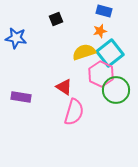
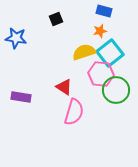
pink hexagon: rotated 20 degrees counterclockwise
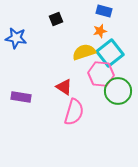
green circle: moved 2 px right, 1 px down
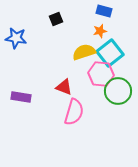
red triangle: rotated 12 degrees counterclockwise
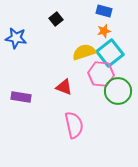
black square: rotated 16 degrees counterclockwise
orange star: moved 4 px right
pink semicircle: moved 13 px down; rotated 28 degrees counterclockwise
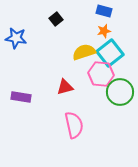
red triangle: moved 1 px right; rotated 36 degrees counterclockwise
green circle: moved 2 px right, 1 px down
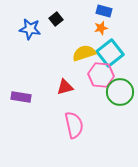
orange star: moved 3 px left, 3 px up
blue star: moved 14 px right, 9 px up
yellow semicircle: moved 1 px down
pink hexagon: moved 1 px down
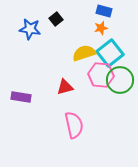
green circle: moved 12 px up
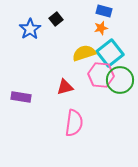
blue star: rotated 30 degrees clockwise
pink semicircle: moved 2 px up; rotated 20 degrees clockwise
